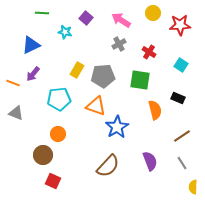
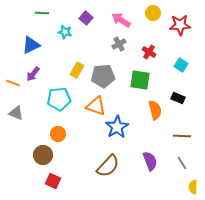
brown line: rotated 36 degrees clockwise
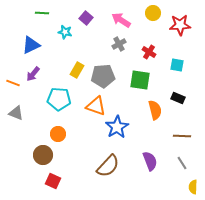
cyan square: moved 4 px left; rotated 24 degrees counterclockwise
cyan pentagon: rotated 10 degrees clockwise
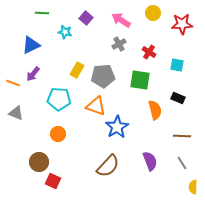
red star: moved 2 px right, 1 px up
brown circle: moved 4 px left, 7 px down
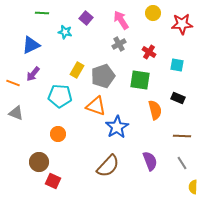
pink arrow: rotated 24 degrees clockwise
gray pentagon: rotated 15 degrees counterclockwise
cyan pentagon: moved 1 px right, 3 px up
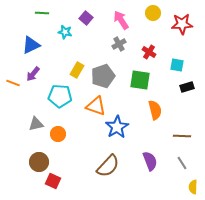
black rectangle: moved 9 px right, 11 px up; rotated 40 degrees counterclockwise
gray triangle: moved 20 px right, 11 px down; rotated 35 degrees counterclockwise
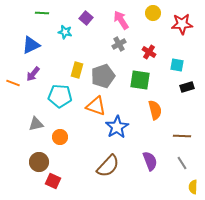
yellow rectangle: rotated 14 degrees counterclockwise
orange circle: moved 2 px right, 3 px down
